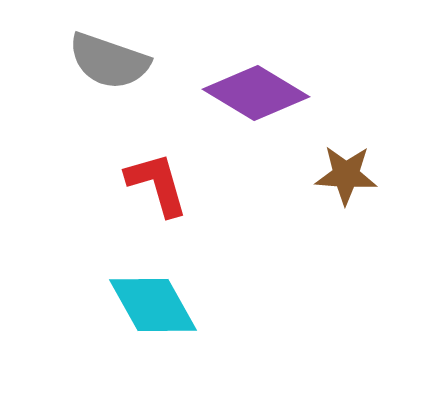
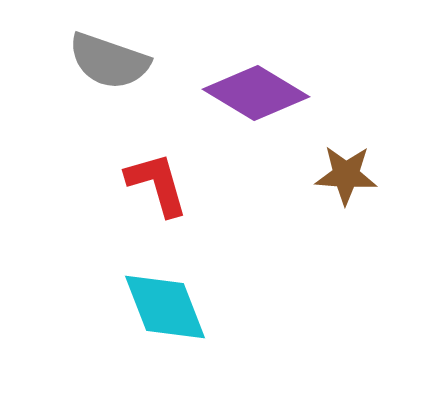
cyan diamond: moved 12 px right, 2 px down; rotated 8 degrees clockwise
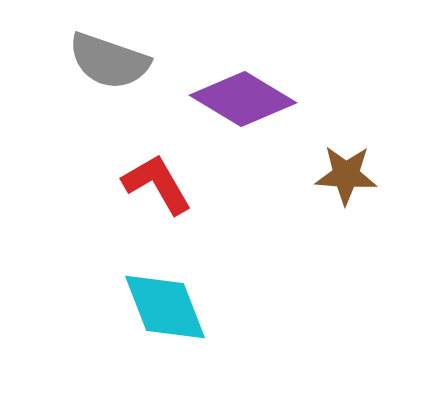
purple diamond: moved 13 px left, 6 px down
red L-shape: rotated 14 degrees counterclockwise
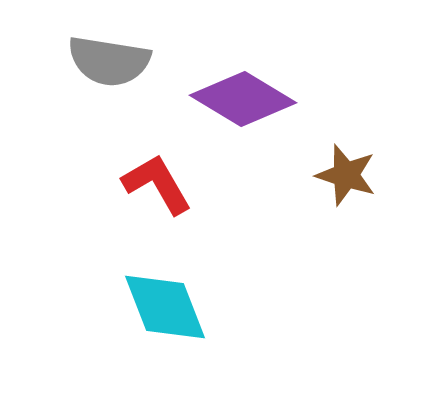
gray semicircle: rotated 10 degrees counterclockwise
brown star: rotated 14 degrees clockwise
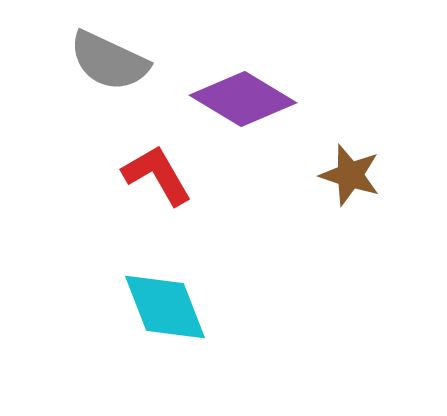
gray semicircle: rotated 16 degrees clockwise
brown star: moved 4 px right
red L-shape: moved 9 px up
